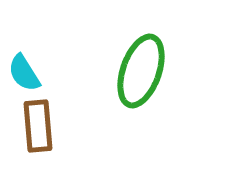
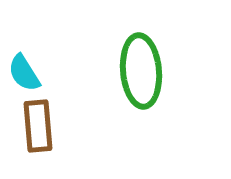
green ellipse: rotated 24 degrees counterclockwise
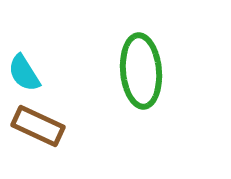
brown rectangle: rotated 60 degrees counterclockwise
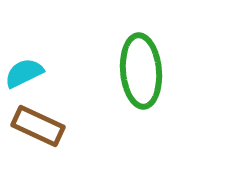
cyan semicircle: rotated 96 degrees clockwise
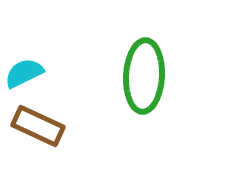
green ellipse: moved 3 px right, 5 px down; rotated 8 degrees clockwise
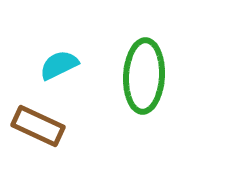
cyan semicircle: moved 35 px right, 8 px up
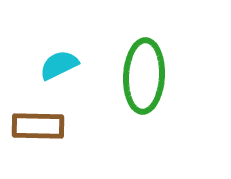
brown rectangle: rotated 24 degrees counterclockwise
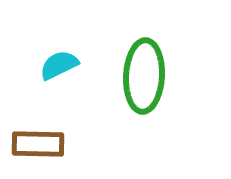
brown rectangle: moved 18 px down
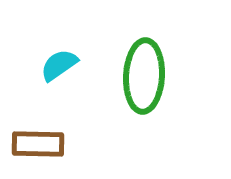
cyan semicircle: rotated 9 degrees counterclockwise
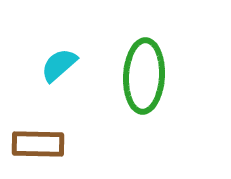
cyan semicircle: rotated 6 degrees counterclockwise
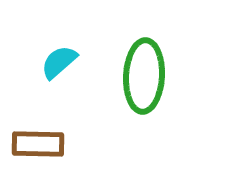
cyan semicircle: moved 3 px up
